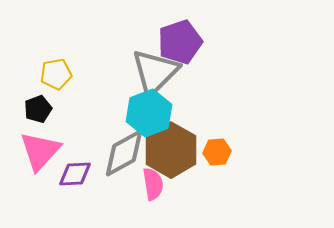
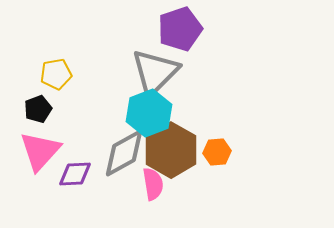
purple pentagon: moved 13 px up
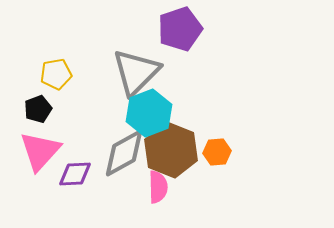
gray triangle: moved 19 px left
brown hexagon: rotated 8 degrees counterclockwise
pink semicircle: moved 5 px right, 3 px down; rotated 8 degrees clockwise
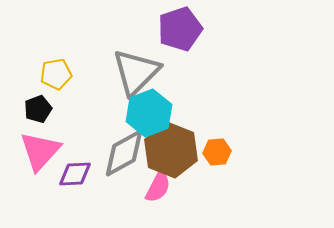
pink semicircle: rotated 28 degrees clockwise
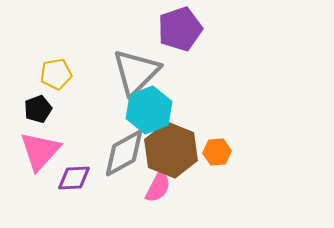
cyan hexagon: moved 3 px up
purple diamond: moved 1 px left, 4 px down
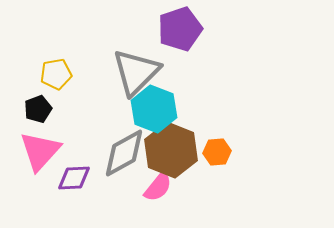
cyan hexagon: moved 5 px right, 1 px up; rotated 18 degrees counterclockwise
pink semicircle: rotated 12 degrees clockwise
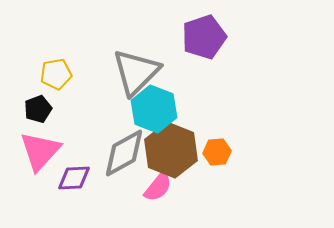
purple pentagon: moved 24 px right, 8 px down
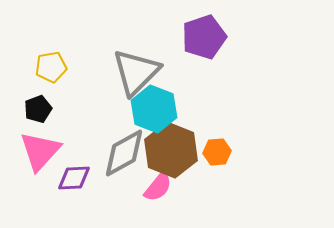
yellow pentagon: moved 5 px left, 7 px up
